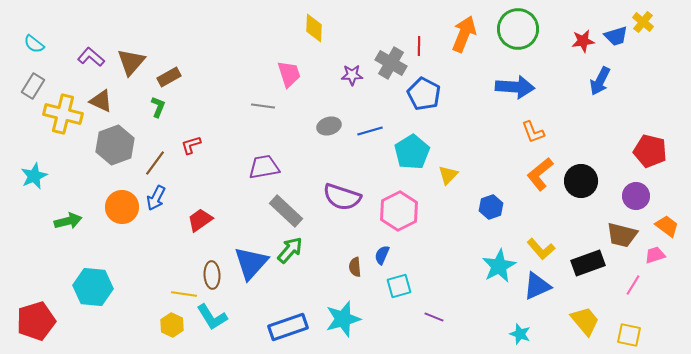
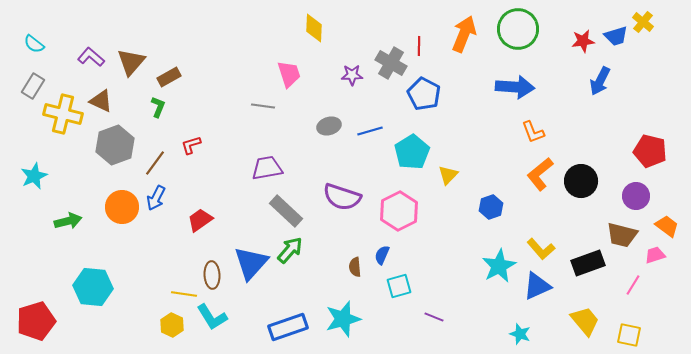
purple trapezoid at (264, 167): moved 3 px right, 1 px down
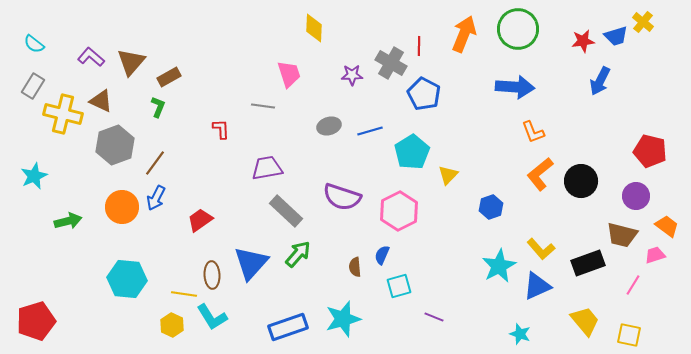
red L-shape at (191, 145): moved 30 px right, 16 px up; rotated 105 degrees clockwise
green arrow at (290, 250): moved 8 px right, 4 px down
cyan hexagon at (93, 287): moved 34 px right, 8 px up
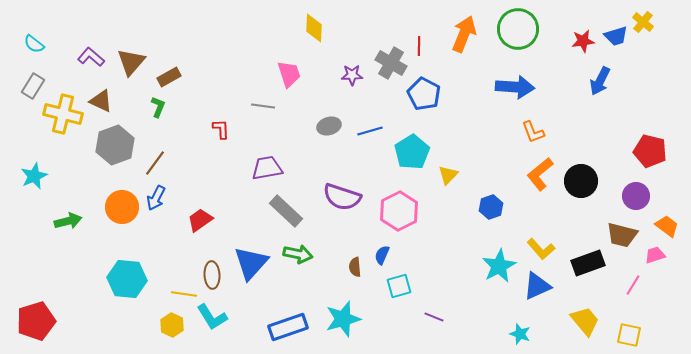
green arrow at (298, 254): rotated 60 degrees clockwise
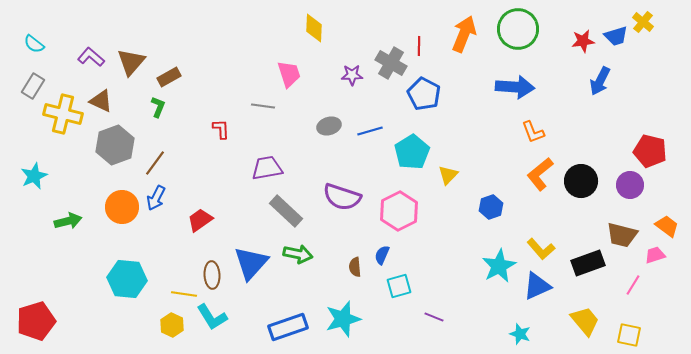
purple circle at (636, 196): moved 6 px left, 11 px up
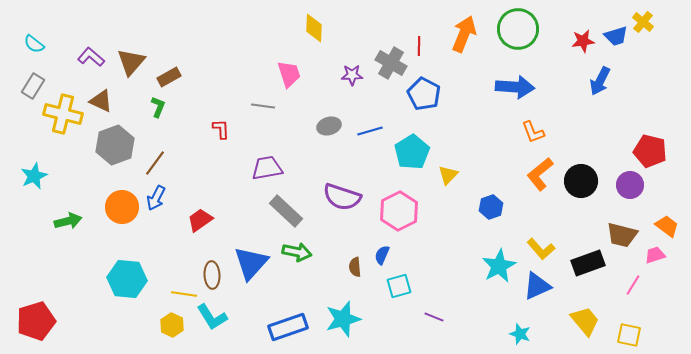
green arrow at (298, 254): moved 1 px left, 2 px up
